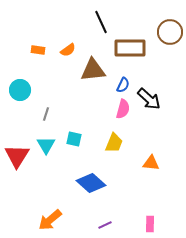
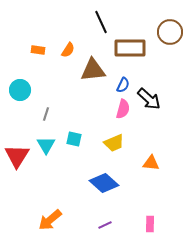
orange semicircle: rotated 21 degrees counterclockwise
yellow trapezoid: rotated 45 degrees clockwise
blue diamond: moved 13 px right
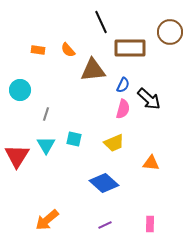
orange semicircle: rotated 105 degrees clockwise
orange arrow: moved 3 px left
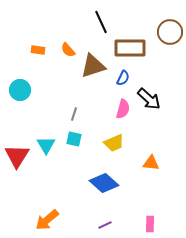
brown triangle: moved 4 px up; rotated 12 degrees counterclockwise
blue semicircle: moved 7 px up
gray line: moved 28 px right
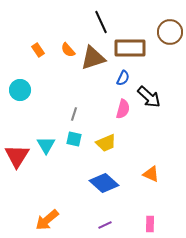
orange rectangle: rotated 48 degrees clockwise
brown triangle: moved 8 px up
black arrow: moved 2 px up
yellow trapezoid: moved 8 px left
orange triangle: moved 11 px down; rotated 18 degrees clockwise
